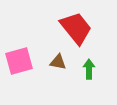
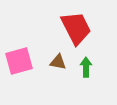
red trapezoid: rotated 12 degrees clockwise
green arrow: moved 3 px left, 2 px up
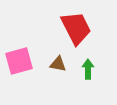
brown triangle: moved 2 px down
green arrow: moved 2 px right, 2 px down
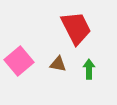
pink square: rotated 24 degrees counterclockwise
green arrow: moved 1 px right
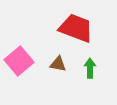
red trapezoid: rotated 42 degrees counterclockwise
green arrow: moved 1 px right, 1 px up
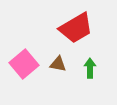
red trapezoid: rotated 129 degrees clockwise
pink square: moved 5 px right, 3 px down
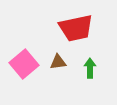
red trapezoid: rotated 18 degrees clockwise
brown triangle: moved 2 px up; rotated 18 degrees counterclockwise
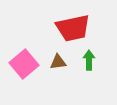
red trapezoid: moved 3 px left
green arrow: moved 1 px left, 8 px up
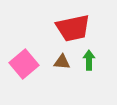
brown triangle: moved 4 px right; rotated 12 degrees clockwise
